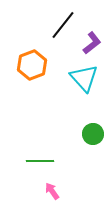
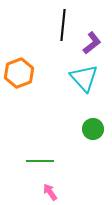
black line: rotated 32 degrees counterclockwise
orange hexagon: moved 13 px left, 8 px down
green circle: moved 5 px up
pink arrow: moved 2 px left, 1 px down
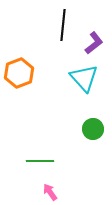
purple L-shape: moved 2 px right
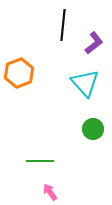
cyan triangle: moved 1 px right, 5 px down
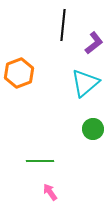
cyan triangle: rotated 32 degrees clockwise
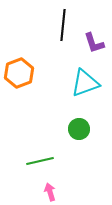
purple L-shape: rotated 110 degrees clockwise
cyan triangle: rotated 20 degrees clockwise
green circle: moved 14 px left
green line: rotated 12 degrees counterclockwise
pink arrow: rotated 18 degrees clockwise
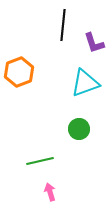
orange hexagon: moved 1 px up
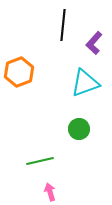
purple L-shape: rotated 60 degrees clockwise
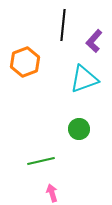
purple L-shape: moved 2 px up
orange hexagon: moved 6 px right, 10 px up
cyan triangle: moved 1 px left, 4 px up
green line: moved 1 px right
pink arrow: moved 2 px right, 1 px down
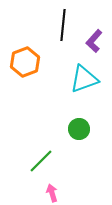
green line: rotated 32 degrees counterclockwise
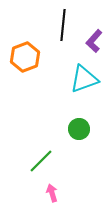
orange hexagon: moved 5 px up
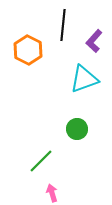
orange hexagon: moved 3 px right, 7 px up; rotated 12 degrees counterclockwise
green circle: moved 2 px left
